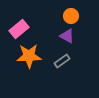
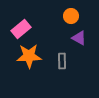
pink rectangle: moved 2 px right
purple triangle: moved 12 px right, 2 px down
gray rectangle: rotated 56 degrees counterclockwise
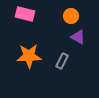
pink rectangle: moved 4 px right, 15 px up; rotated 54 degrees clockwise
purple triangle: moved 1 px left, 1 px up
gray rectangle: rotated 28 degrees clockwise
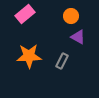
pink rectangle: rotated 54 degrees counterclockwise
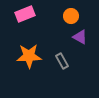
pink rectangle: rotated 18 degrees clockwise
purple triangle: moved 2 px right
gray rectangle: rotated 56 degrees counterclockwise
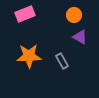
orange circle: moved 3 px right, 1 px up
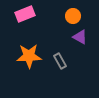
orange circle: moved 1 px left, 1 px down
gray rectangle: moved 2 px left
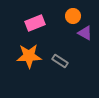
pink rectangle: moved 10 px right, 9 px down
purple triangle: moved 5 px right, 4 px up
gray rectangle: rotated 28 degrees counterclockwise
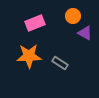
gray rectangle: moved 2 px down
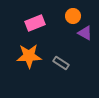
gray rectangle: moved 1 px right
